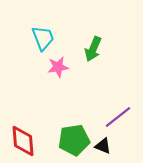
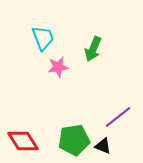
red diamond: rotated 28 degrees counterclockwise
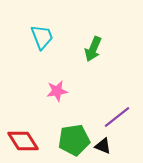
cyan trapezoid: moved 1 px left, 1 px up
pink star: moved 1 px left, 24 px down
purple line: moved 1 px left
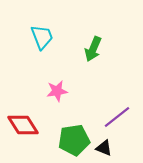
red diamond: moved 16 px up
black triangle: moved 1 px right, 2 px down
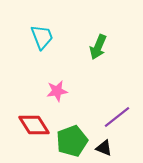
green arrow: moved 5 px right, 2 px up
red diamond: moved 11 px right
green pentagon: moved 2 px left, 1 px down; rotated 12 degrees counterclockwise
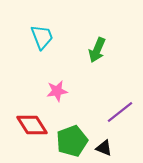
green arrow: moved 1 px left, 3 px down
purple line: moved 3 px right, 5 px up
red diamond: moved 2 px left
